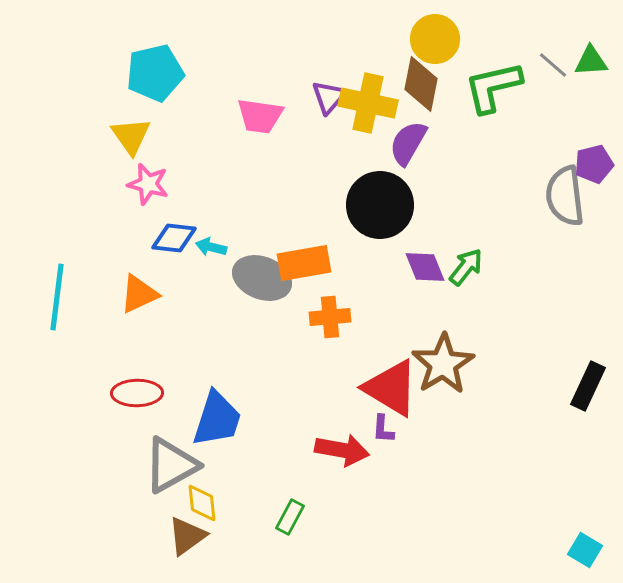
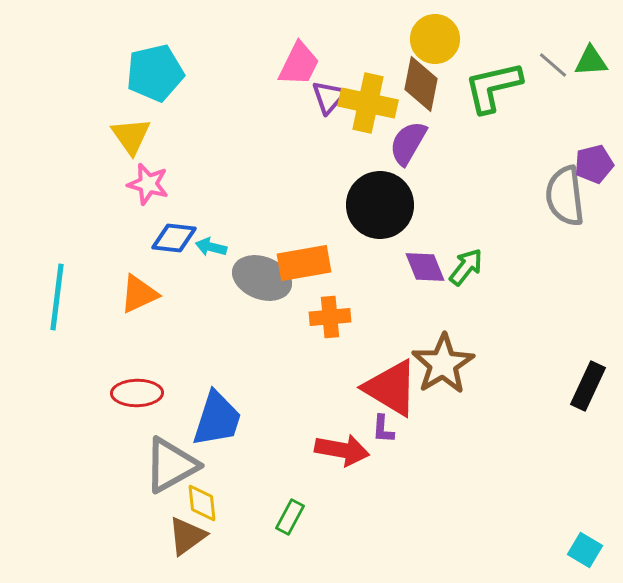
pink trapezoid: moved 39 px right, 52 px up; rotated 72 degrees counterclockwise
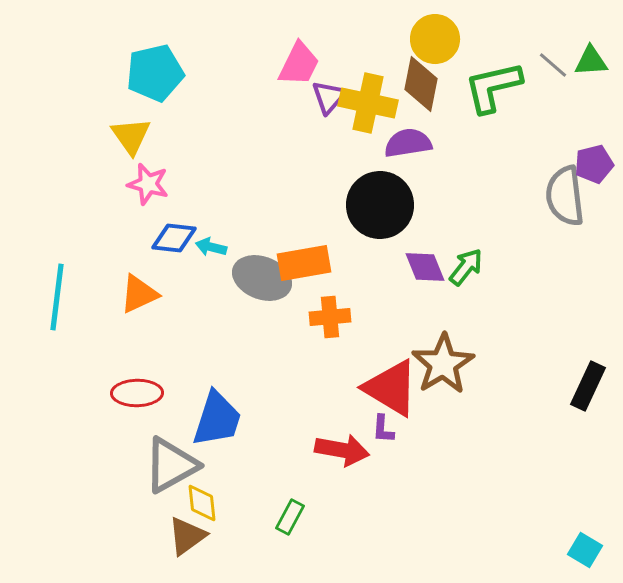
purple semicircle: rotated 51 degrees clockwise
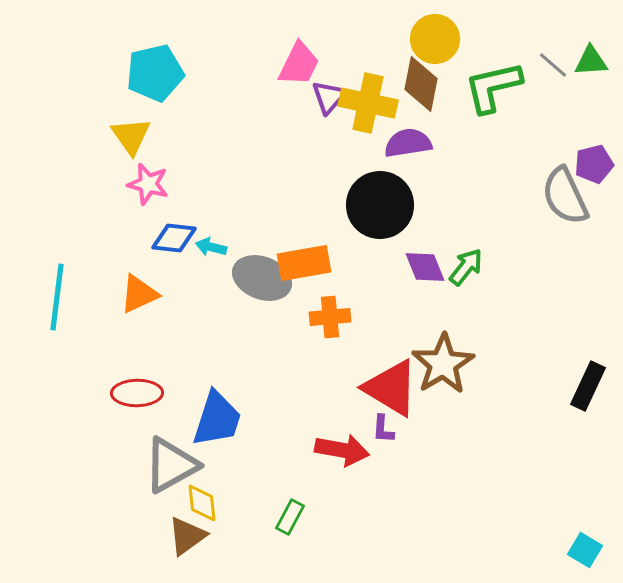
gray semicircle: rotated 18 degrees counterclockwise
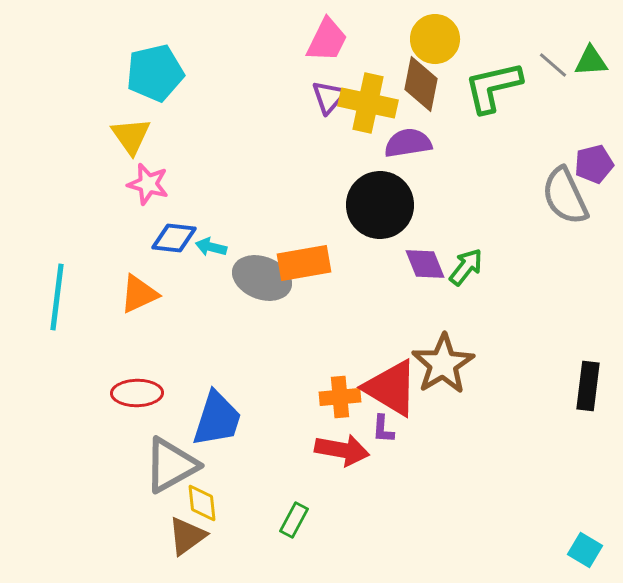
pink trapezoid: moved 28 px right, 24 px up
purple diamond: moved 3 px up
orange cross: moved 10 px right, 80 px down
black rectangle: rotated 18 degrees counterclockwise
green rectangle: moved 4 px right, 3 px down
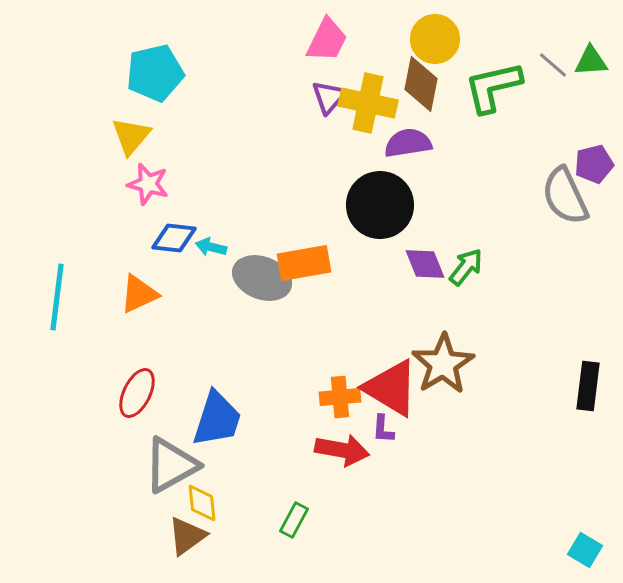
yellow triangle: rotated 15 degrees clockwise
red ellipse: rotated 63 degrees counterclockwise
